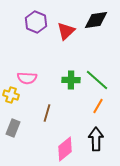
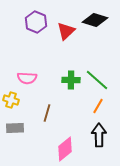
black diamond: moved 1 px left; rotated 25 degrees clockwise
yellow cross: moved 5 px down
gray rectangle: moved 2 px right; rotated 66 degrees clockwise
black arrow: moved 3 px right, 4 px up
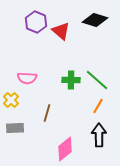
red triangle: moved 5 px left; rotated 36 degrees counterclockwise
yellow cross: rotated 28 degrees clockwise
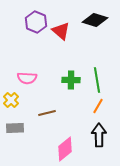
green line: rotated 40 degrees clockwise
brown line: rotated 60 degrees clockwise
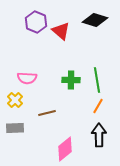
yellow cross: moved 4 px right
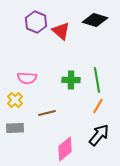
black arrow: rotated 40 degrees clockwise
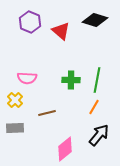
purple hexagon: moved 6 px left
green line: rotated 20 degrees clockwise
orange line: moved 4 px left, 1 px down
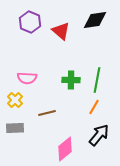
black diamond: rotated 25 degrees counterclockwise
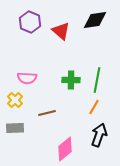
black arrow: rotated 20 degrees counterclockwise
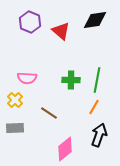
brown line: moved 2 px right; rotated 48 degrees clockwise
